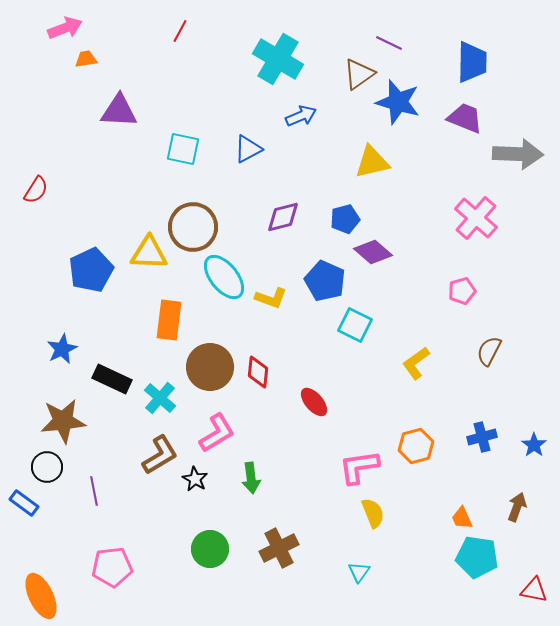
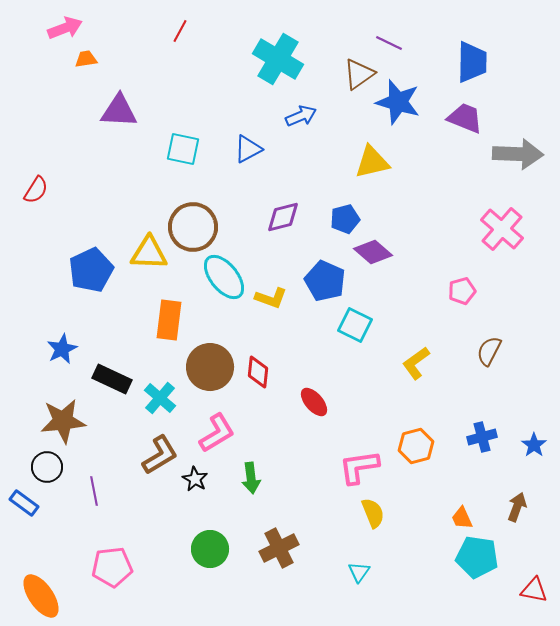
pink cross at (476, 218): moved 26 px right, 11 px down
orange ellipse at (41, 596): rotated 9 degrees counterclockwise
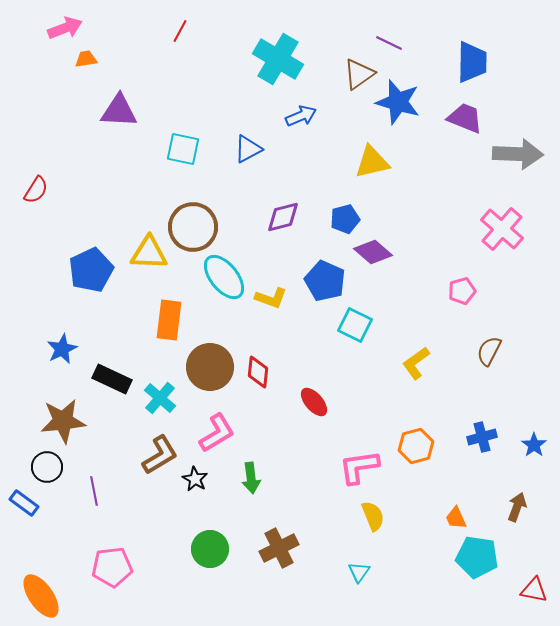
yellow semicircle at (373, 513): moved 3 px down
orange trapezoid at (462, 518): moved 6 px left
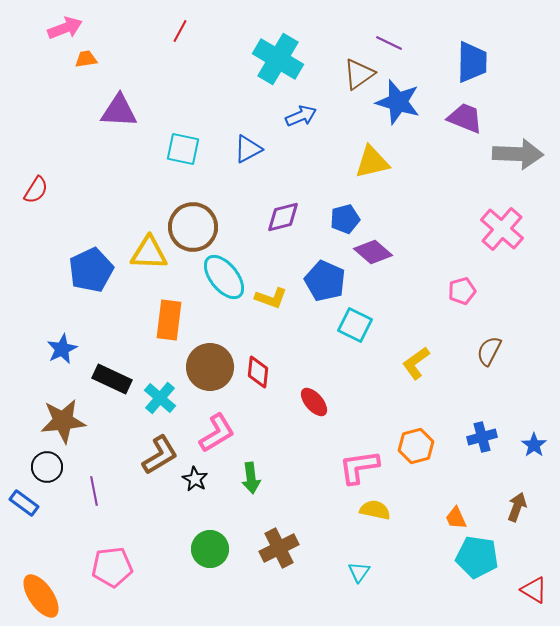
yellow semicircle at (373, 516): moved 2 px right, 6 px up; rotated 56 degrees counterclockwise
red triangle at (534, 590): rotated 20 degrees clockwise
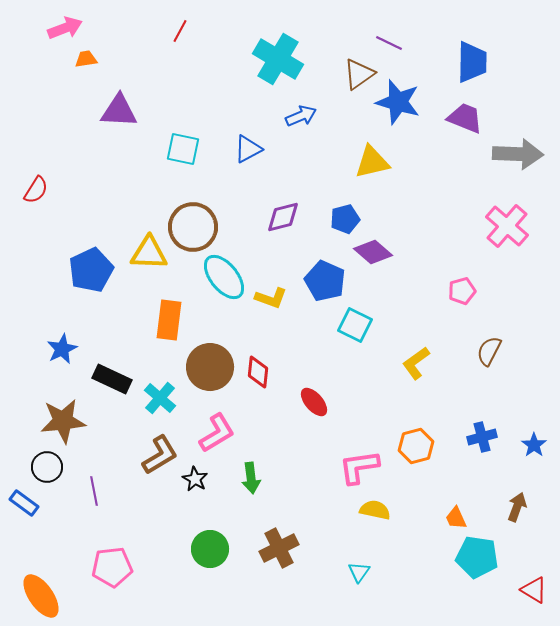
pink cross at (502, 229): moved 5 px right, 3 px up
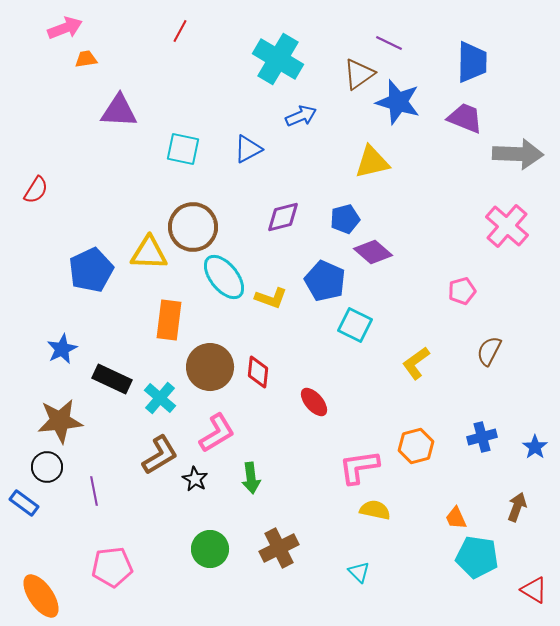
brown star at (63, 421): moved 3 px left
blue star at (534, 445): moved 1 px right, 2 px down
cyan triangle at (359, 572): rotated 20 degrees counterclockwise
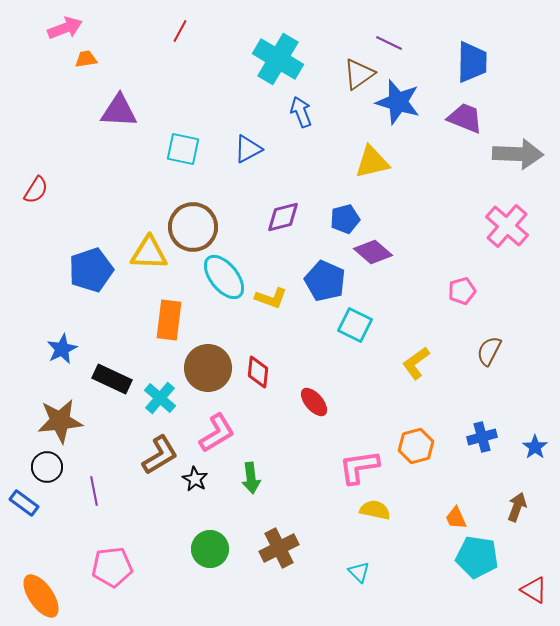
blue arrow at (301, 116): moved 4 px up; rotated 88 degrees counterclockwise
blue pentagon at (91, 270): rotated 6 degrees clockwise
brown circle at (210, 367): moved 2 px left, 1 px down
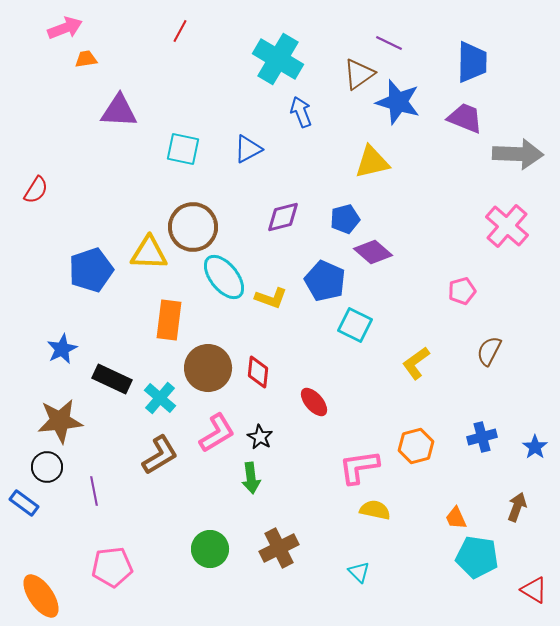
black star at (195, 479): moved 65 px right, 42 px up
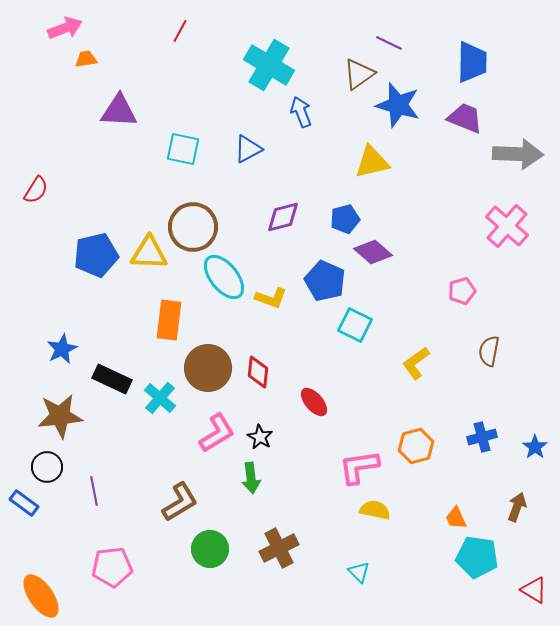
cyan cross at (278, 59): moved 9 px left, 6 px down
blue star at (398, 102): moved 3 px down
blue pentagon at (91, 270): moved 5 px right, 15 px up; rotated 6 degrees clockwise
brown semicircle at (489, 351): rotated 16 degrees counterclockwise
brown star at (60, 421): moved 5 px up
brown L-shape at (160, 455): moved 20 px right, 47 px down
